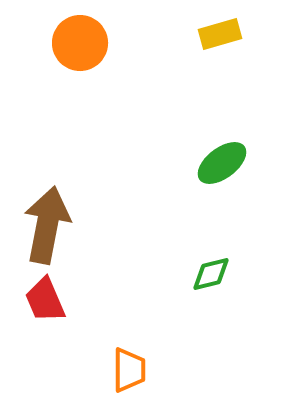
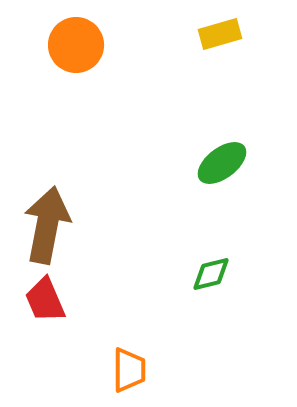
orange circle: moved 4 px left, 2 px down
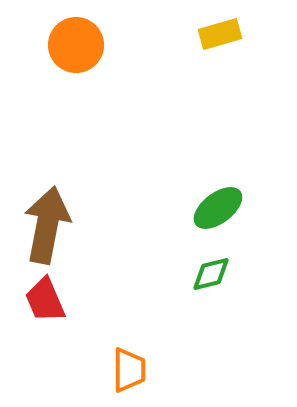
green ellipse: moved 4 px left, 45 px down
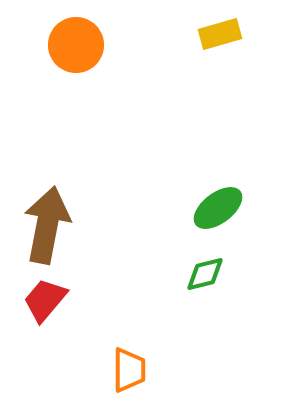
green diamond: moved 6 px left
red trapezoid: rotated 63 degrees clockwise
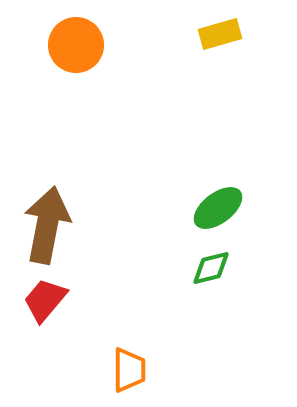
green diamond: moved 6 px right, 6 px up
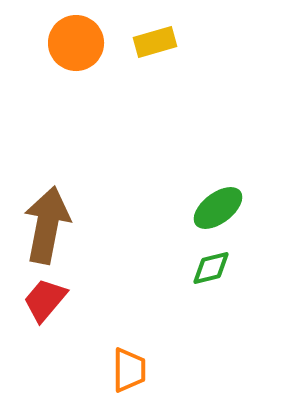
yellow rectangle: moved 65 px left, 8 px down
orange circle: moved 2 px up
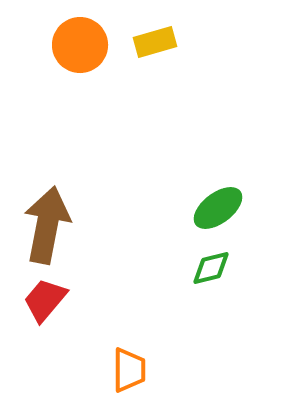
orange circle: moved 4 px right, 2 px down
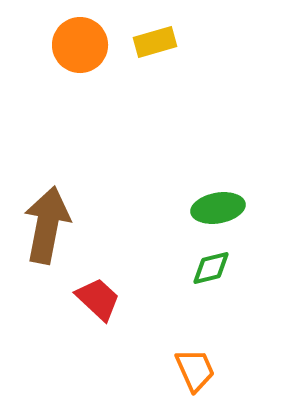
green ellipse: rotated 27 degrees clockwise
red trapezoid: moved 53 px right, 1 px up; rotated 93 degrees clockwise
orange trapezoid: moved 66 px right; rotated 24 degrees counterclockwise
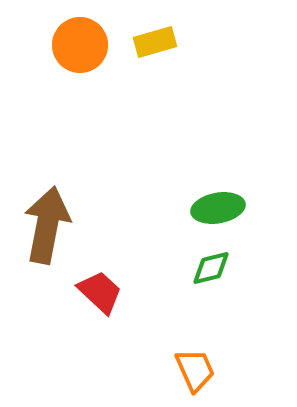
red trapezoid: moved 2 px right, 7 px up
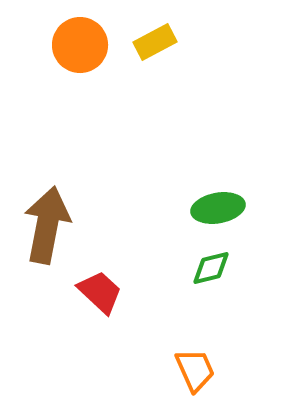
yellow rectangle: rotated 12 degrees counterclockwise
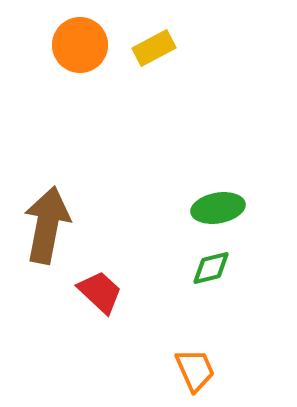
yellow rectangle: moved 1 px left, 6 px down
